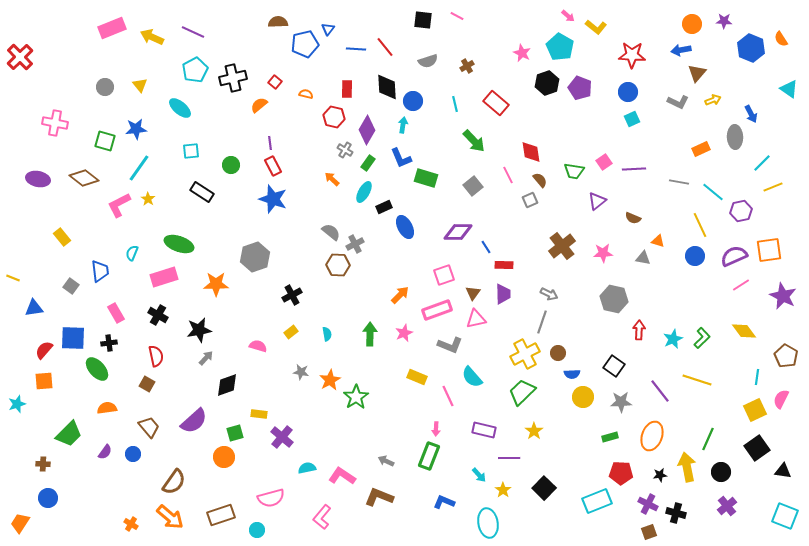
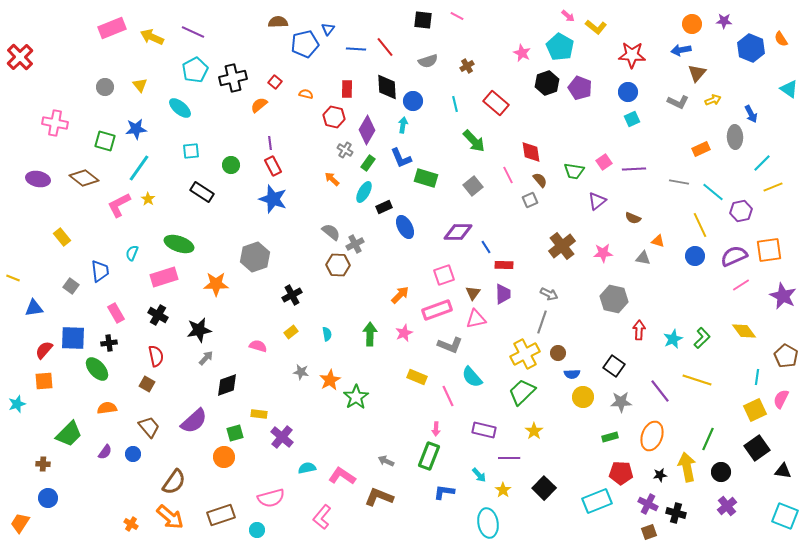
blue L-shape at (444, 502): moved 10 px up; rotated 15 degrees counterclockwise
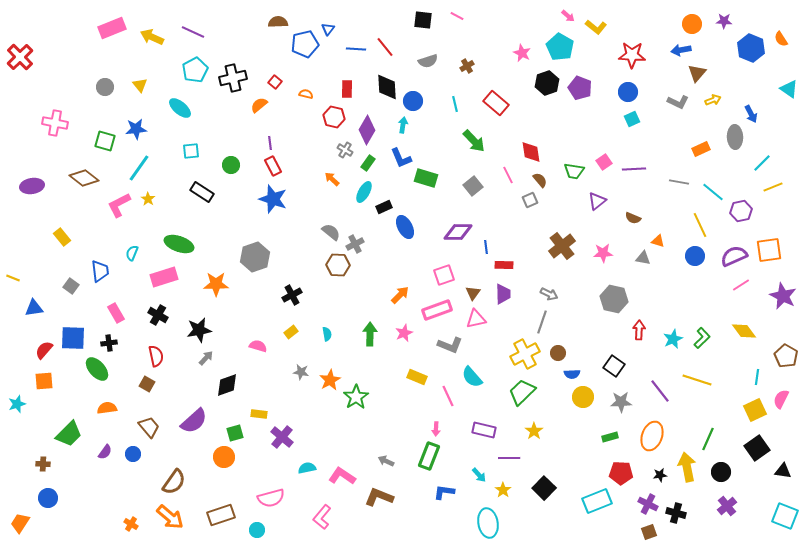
purple ellipse at (38, 179): moved 6 px left, 7 px down; rotated 20 degrees counterclockwise
blue line at (486, 247): rotated 24 degrees clockwise
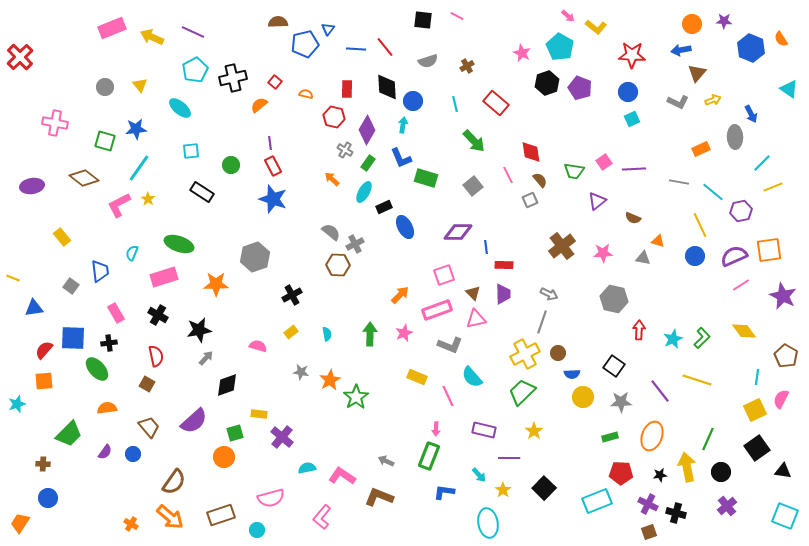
brown triangle at (473, 293): rotated 21 degrees counterclockwise
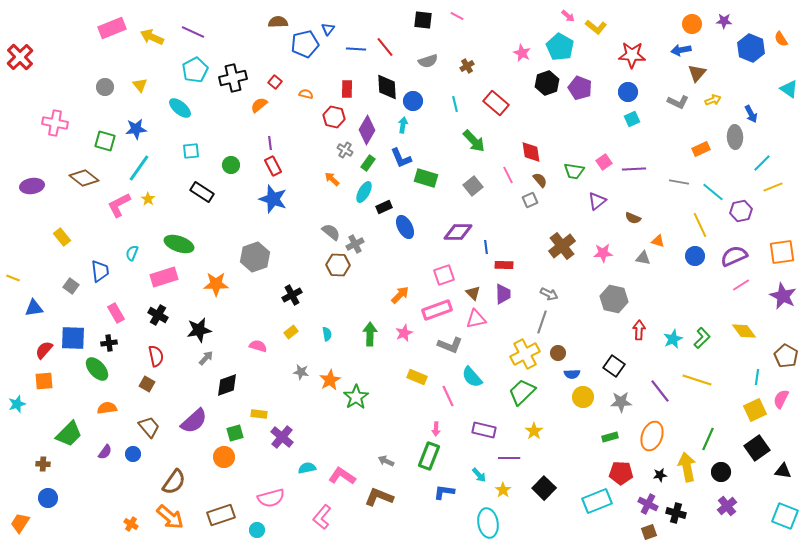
orange square at (769, 250): moved 13 px right, 2 px down
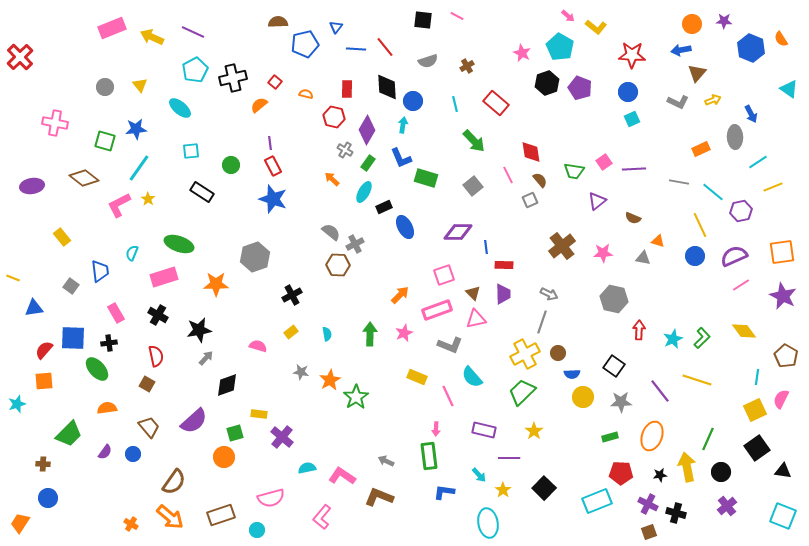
blue triangle at (328, 29): moved 8 px right, 2 px up
cyan line at (762, 163): moved 4 px left, 1 px up; rotated 12 degrees clockwise
green rectangle at (429, 456): rotated 28 degrees counterclockwise
cyan square at (785, 516): moved 2 px left
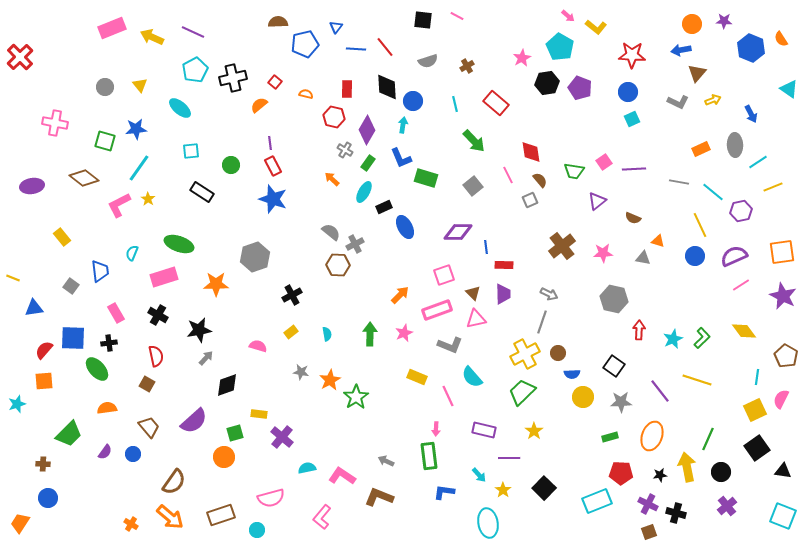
pink star at (522, 53): moved 5 px down; rotated 18 degrees clockwise
black hexagon at (547, 83): rotated 10 degrees clockwise
gray ellipse at (735, 137): moved 8 px down
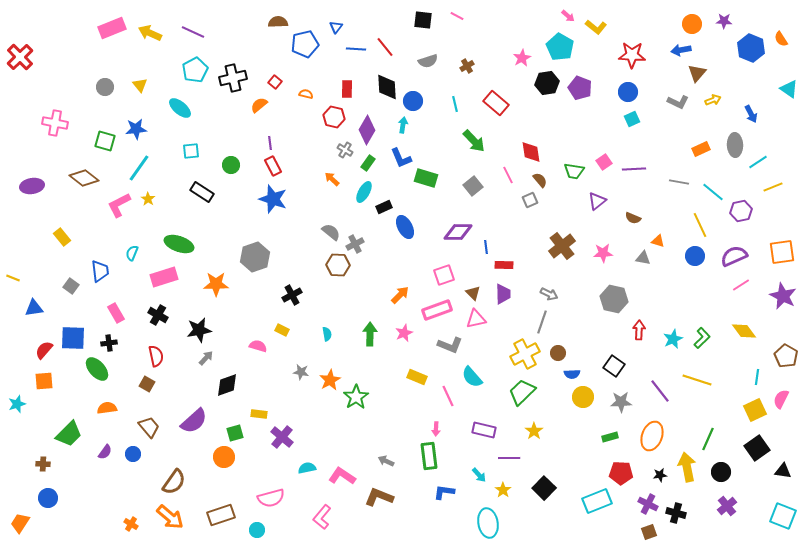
yellow arrow at (152, 37): moved 2 px left, 4 px up
yellow rectangle at (291, 332): moved 9 px left, 2 px up; rotated 64 degrees clockwise
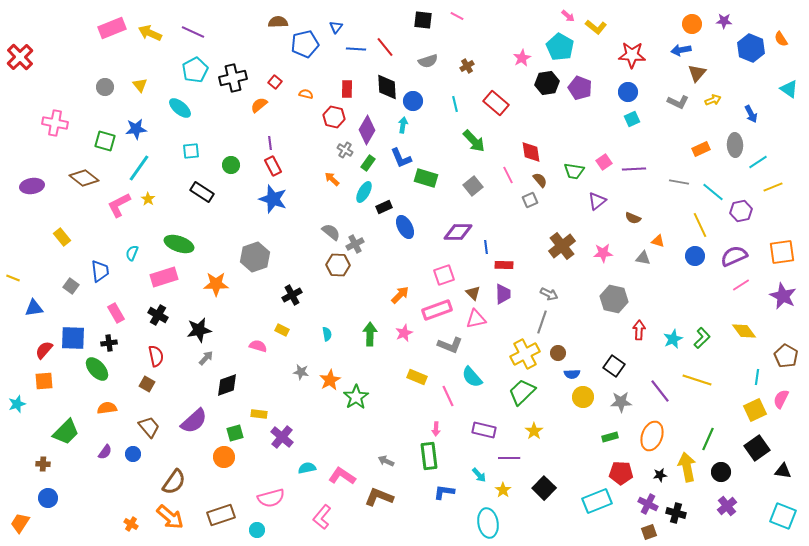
green trapezoid at (69, 434): moved 3 px left, 2 px up
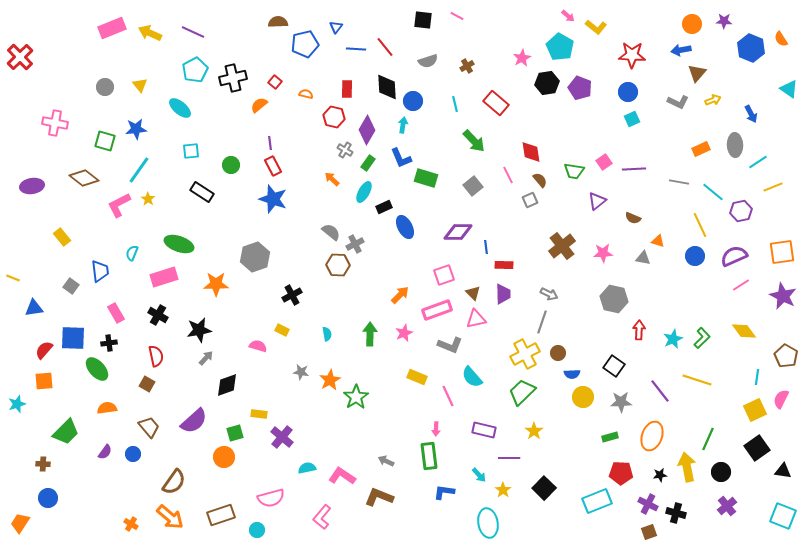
cyan line at (139, 168): moved 2 px down
